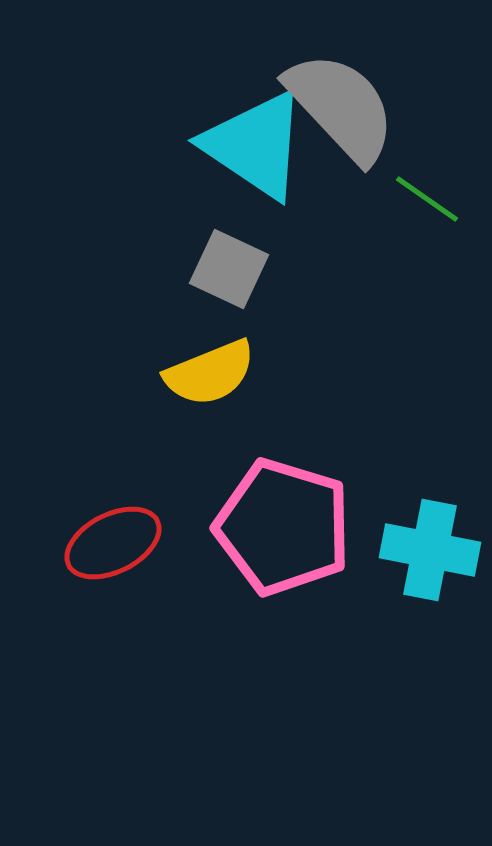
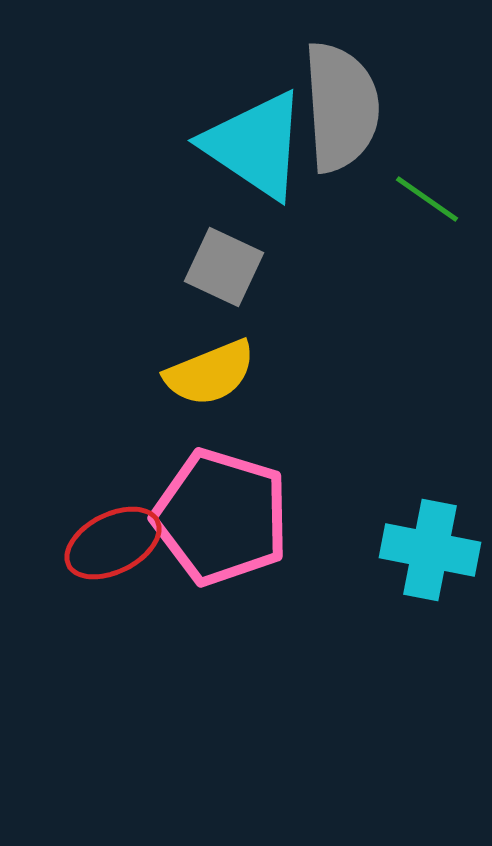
gray semicircle: rotated 39 degrees clockwise
gray square: moved 5 px left, 2 px up
pink pentagon: moved 62 px left, 10 px up
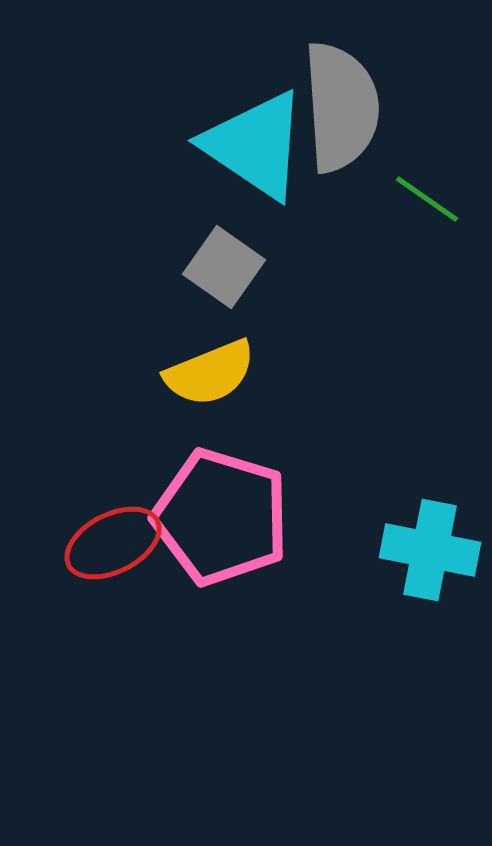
gray square: rotated 10 degrees clockwise
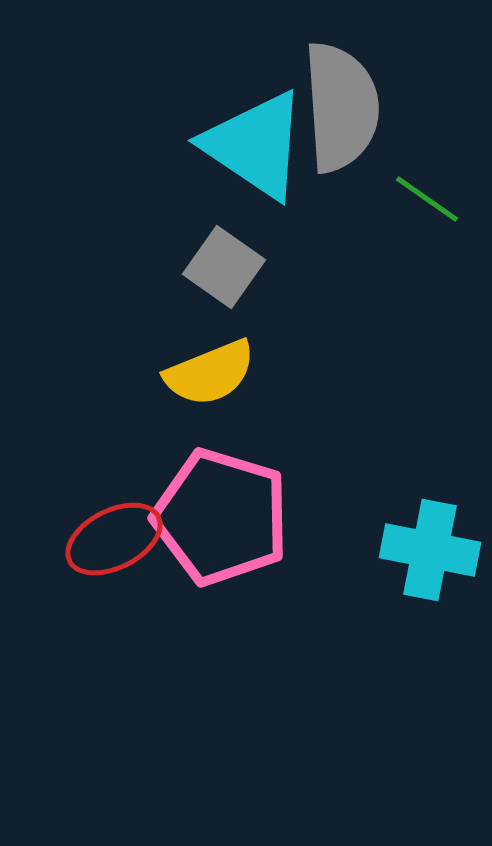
red ellipse: moved 1 px right, 4 px up
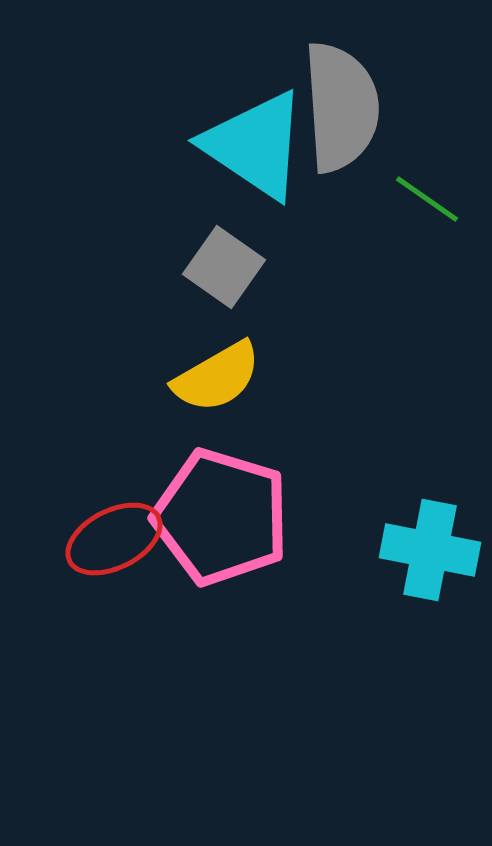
yellow semicircle: moved 7 px right, 4 px down; rotated 8 degrees counterclockwise
